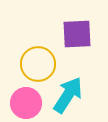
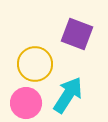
purple square: rotated 24 degrees clockwise
yellow circle: moved 3 px left
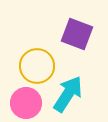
yellow circle: moved 2 px right, 2 px down
cyan arrow: moved 1 px up
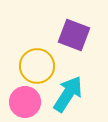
purple square: moved 3 px left, 1 px down
pink circle: moved 1 px left, 1 px up
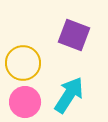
yellow circle: moved 14 px left, 3 px up
cyan arrow: moved 1 px right, 1 px down
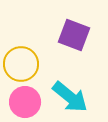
yellow circle: moved 2 px left, 1 px down
cyan arrow: moved 1 px right, 2 px down; rotated 96 degrees clockwise
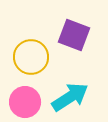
yellow circle: moved 10 px right, 7 px up
cyan arrow: rotated 72 degrees counterclockwise
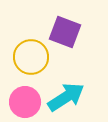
purple square: moved 9 px left, 3 px up
cyan arrow: moved 4 px left
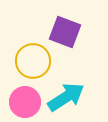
yellow circle: moved 2 px right, 4 px down
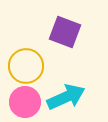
yellow circle: moved 7 px left, 5 px down
cyan arrow: rotated 9 degrees clockwise
